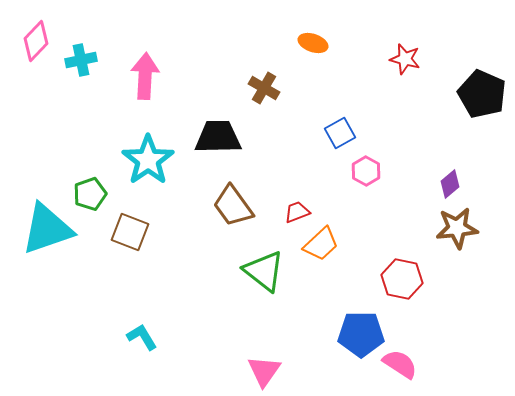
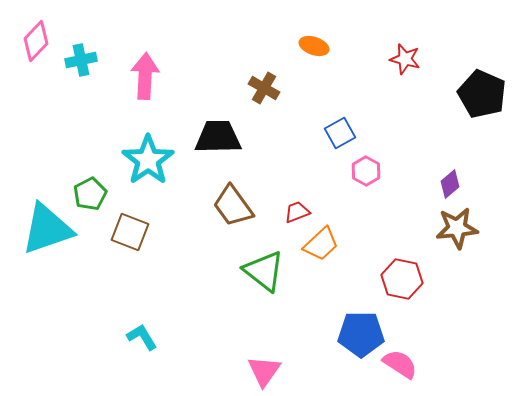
orange ellipse: moved 1 px right, 3 px down
green pentagon: rotated 8 degrees counterclockwise
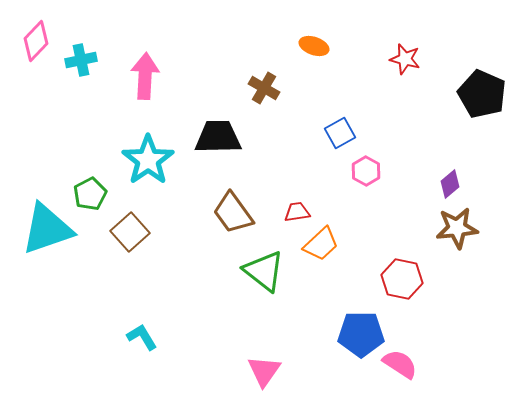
brown trapezoid: moved 7 px down
red trapezoid: rotated 12 degrees clockwise
brown square: rotated 27 degrees clockwise
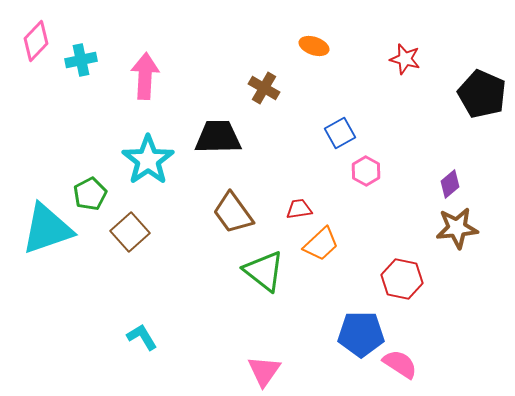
red trapezoid: moved 2 px right, 3 px up
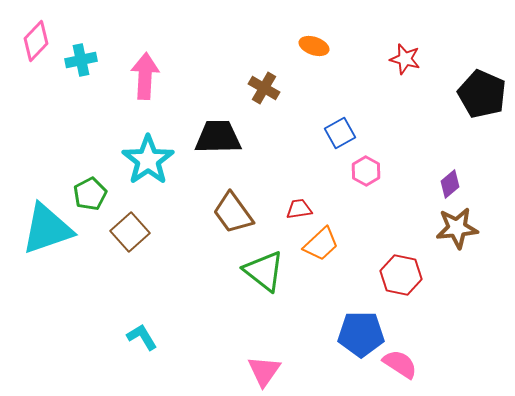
red hexagon: moved 1 px left, 4 px up
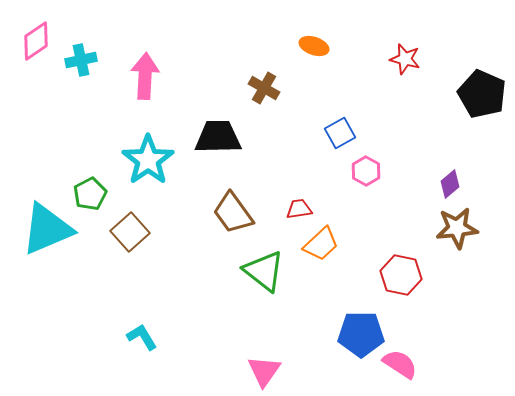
pink diamond: rotated 12 degrees clockwise
cyan triangle: rotated 4 degrees counterclockwise
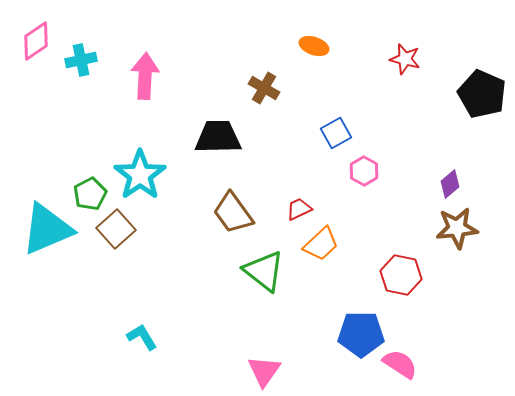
blue square: moved 4 px left
cyan star: moved 8 px left, 15 px down
pink hexagon: moved 2 px left
red trapezoid: rotated 16 degrees counterclockwise
brown square: moved 14 px left, 3 px up
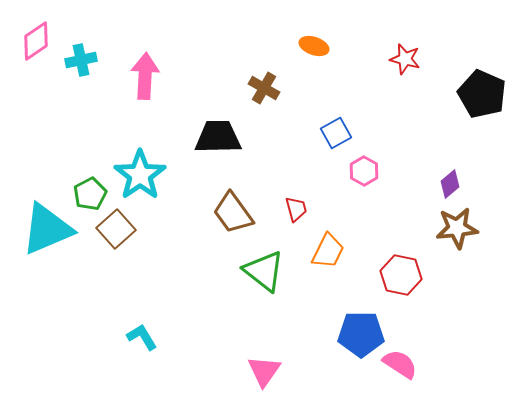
red trapezoid: moved 3 px left; rotated 100 degrees clockwise
orange trapezoid: moved 7 px right, 7 px down; rotated 21 degrees counterclockwise
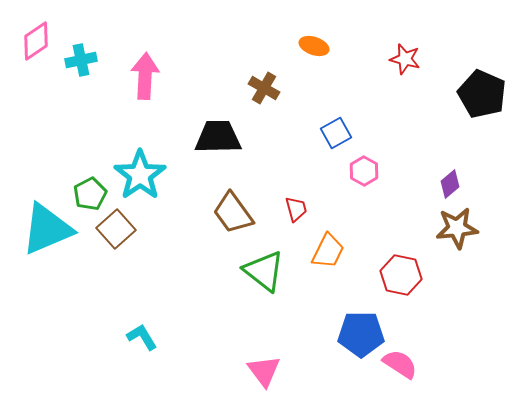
pink triangle: rotated 12 degrees counterclockwise
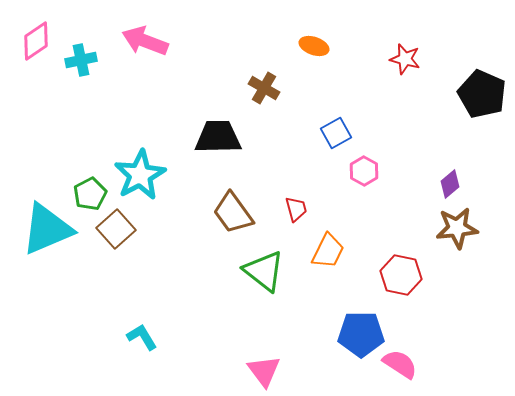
pink arrow: moved 35 px up; rotated 72 degrees counterclockwise
cyan star: rotated 6 degrees clockwise
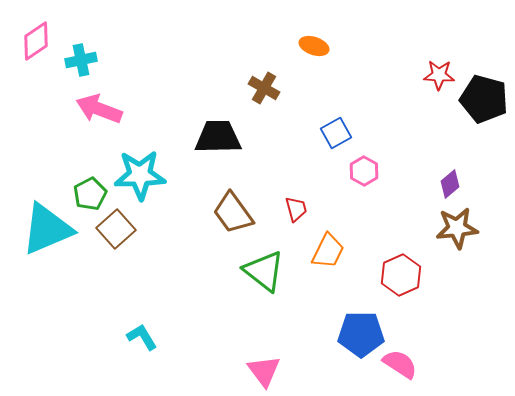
pink arrow: moved 46 px left, 68 px down
red star: moved 34 px right, 16 px down; rotated 12 degrees counterclockwise
black pentagon: moved 2 px right, 5 px down; rotated 9 degrees counterclockwise
cyan star: rotated 27 degrees clockwise
red hexagon: rotated 24 degrees clockwise
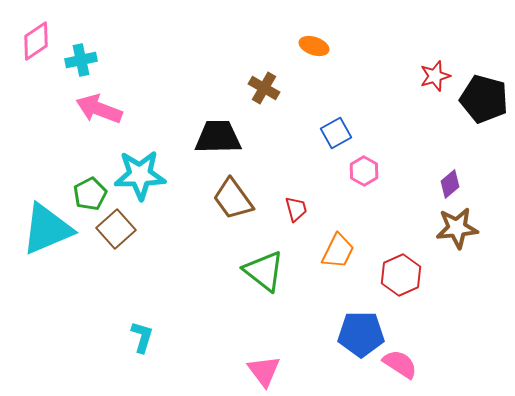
red star: moved 4 px left, 1 px down; rotated 20 degrees counterclockwise
brown trapezoid: moved 14 px up
orange trapezoid: moved 10 px right
cyan L-shape: rotated 48 degrees clockwise
